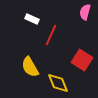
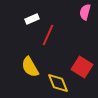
white rectangle: rotated 48 degrees counterclockwise
red line: moved 3 px left
red square: moved 7 px down
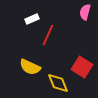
yellow semicircle: rotated 35 degrees counterclockwise
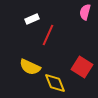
yellow diamond: moved 3 px left
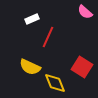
pink semicircle: rotated 63 degrees counterclockwise
red line: moved 2 px down
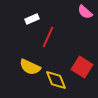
yellow diamond: moved 1 px right, 3 px up
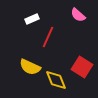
pink semicircle: moved 7 px left, 3 px down
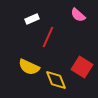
yellow semicircle: moved 1 px left
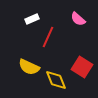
pink semicircle: moved 4 px down
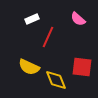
red square: rotated 25 degrees counterclockwise
